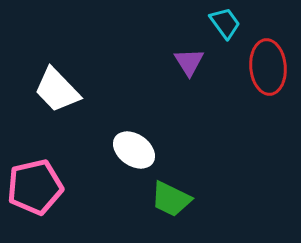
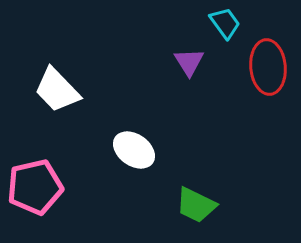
green trapezoid: moved 25 px right, 6 px down
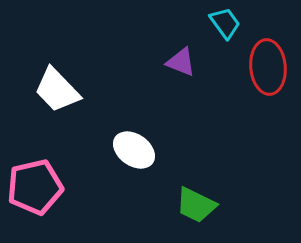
purple triangle: moved 8 px left; rotated 36 degrees counterclockwise
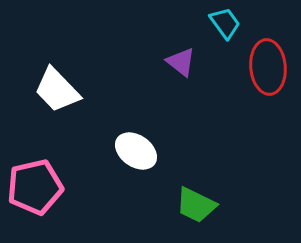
purple triangle: rotated 16 degrees clockwise
white ellipse: moved 2 px right, 1 px down
